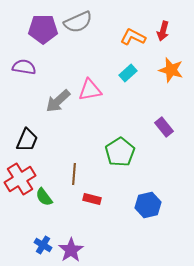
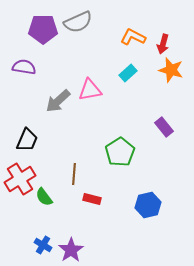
red arrow: moved 13 px down
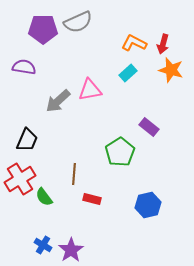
orange L-shape: moved 1 px right, 6 px down
purple rectangle: moved 15 px left; rotated 12 degrees counterclockwise
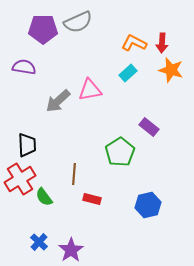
red arrow: moved 1 px left, 1 px up; rotated 12 degrees counterclockwise
black trapezoid: moved 5 px down; rotated 25 degrees counterclockwise
blue cross: moved 4 px left, 3 px up; rotated 12 degrees clockwise
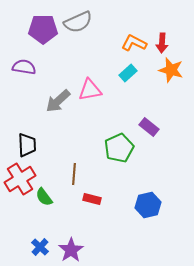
green pentagon: moved 1 px left, 4 px up; rotated 8 degrees clockwise
blue cross: moved 1 px right, 5 px down
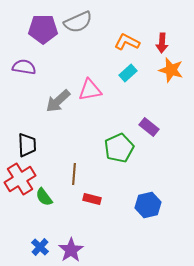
orange L-shape: moved 7 px left, 1 px up
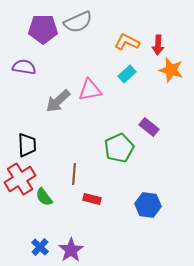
red arrow: moved 4 px left, 2 px down
cyan rectangle: moved 1 px left, 1 px down
blue hexagon: rotated 20 degrees clockwise
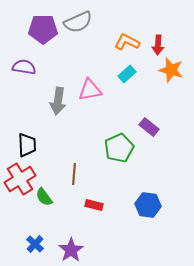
gray arrow: rotated 40 degrees counterclockwise
red rectangle: moved 2 px right, 6 px down
blue cross: moved 5 px left, 3 px up
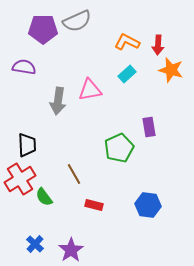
gray semicircle: moved 1 px left, 1 px up
purple rectangle: rotated 42 degrees clockwise
brown line: rotated 35 degrees counterclockwise
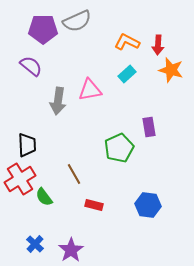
purple semicircle: moved 7 px right, 1 px up; rotated 30 degrees clockwise
